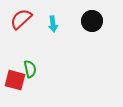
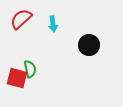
black circle: moved 3 px left, 24 px down
red square: moved 2 px right, 2 px up
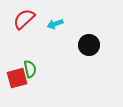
red semicircle: moved 3 px right
cyan arrow: moved 2 px right; rotated 77 degrees clockwise
red square: rotated 30 degrees counterclockwise
